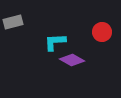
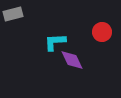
gray rectangle: moved 8 px up
purple diamond: rotated 35 degrees clockwise
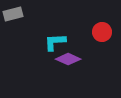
purple diamond: moved 4 px left, 1 px up; rotated 40 degrees counterclockwise
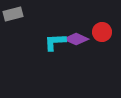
purple diamond: moved 8 px right, 20 px up
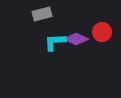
gray rectangle: moved 29 px right
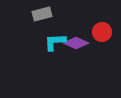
purple diamond: moved 4 px down
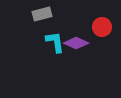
red circle: moved 5 px up
cyan L-shape: rotated 85 degrees clockwise
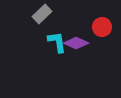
gray rectangle: rotated 30 degrees counterclockwise
cyan L-shape: moved 2 px right
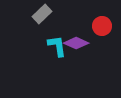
red circle: moved 1 px up
cyan L-shape: moved 4 px down
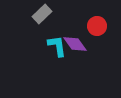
red circle: moved 5 px left
purple diamond: moved 1 px left, 1 px down; rotated 30 degrees clockwise
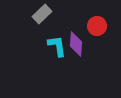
purple diamond: moved 1 px right; rotated 40 degrees clockwise
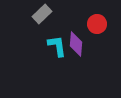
red circle: moved 2 px up
